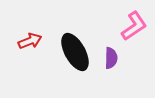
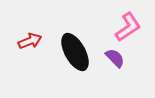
pink L-shape: moved 6 px left, 1 px down
purple semicircle: moved 4 px right; rotated 45 degrees counterclockwise
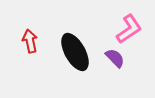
pink L-shape: moved 1 px right, 2 px down
red arrow: rotated 80 degrees counterclockwise
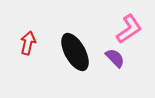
red arrow: moved 2 px left, 2 px down; rotated 25 degrees clockwise
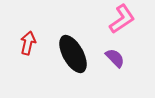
pink L-shape: moved 7 px left, 10 px up
black ellipse: moved 2 px left, 2 px down
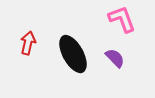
pink L-shape: rotated 76 degrees counterclockwise
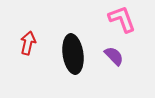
black ellipse: rotated 21 degrees clockwise
purple semicircle: moved 1 px left, 2 px up
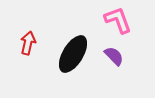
pink L-shape: moved 4 px left, 1 px down
black ellipse: rotated 39 degrees clockwise
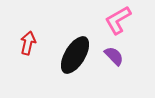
pink L-shape: rotated 100 degrees counterclockwise
black ellipse: moved 2 px right, 1 px down
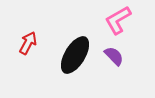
red arrow: rotated 15 degrees clockwise
